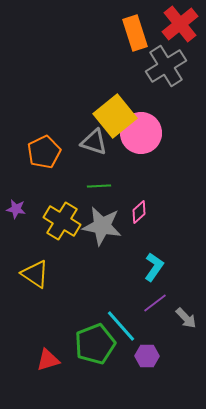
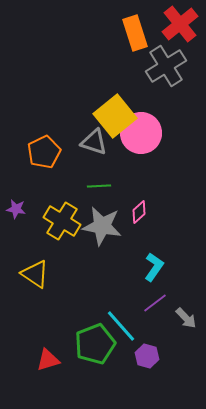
purple hexagon: rotated 15 degrees clockwise
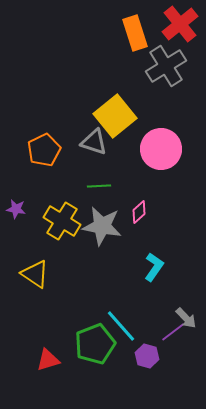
pink circle: moved 20 px right, 16 px down
orange pentagon: moved 2 px up
purple line: moved 18 px right, 29 px down
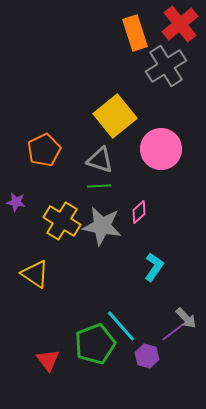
gray triangle: moved 6 px right, 18 px down
purple star: moved 7 px up
red triangle: rotated 50 degrees counterclockwise
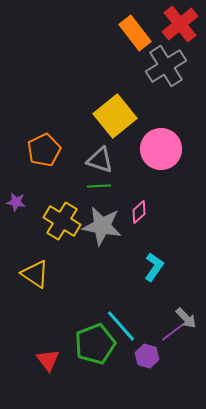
orange rectangle: rotated 20 degrees counterclockwise
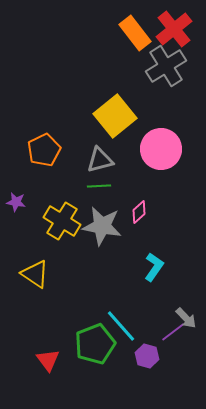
red cross: moved 6 px left, 5 px down
gray triangle: rotated 32 degrees counterclockwise
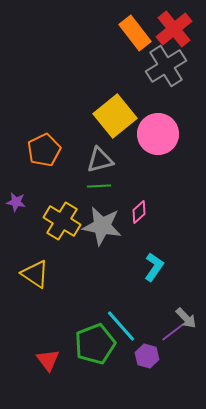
pink circle: moved 3 px left, 15 px up
